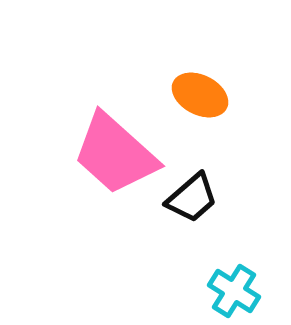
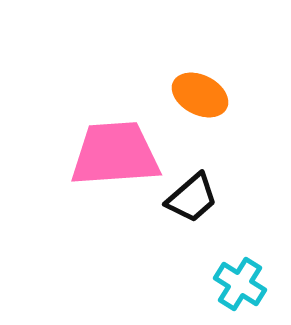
pink trapezoid: rotated 134 degrees clockwise
cyan cross: moved 6 px right, 7 px up
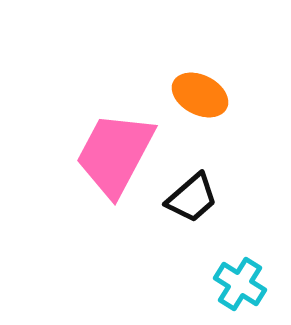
pink trapezoid: rotated 58 degrees counterclockwise
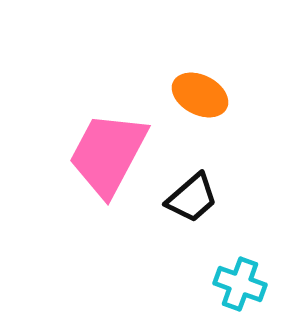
pink trapezoid: moved 7 px left
cyan cross: rotated 12 degrees counterclockwise
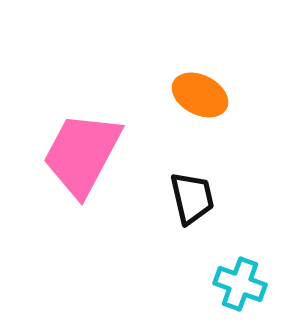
pink trapezoid: moved 26 px left
black trapezoid: rotated 62 degrees counterclockwise
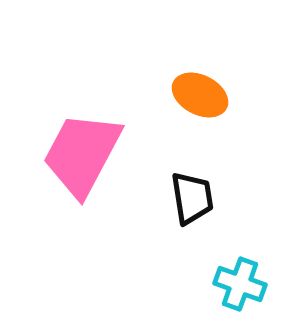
black trapezoid: rotated 4 degrees clockwise
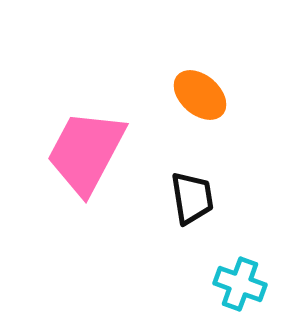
orange ellipse: rotated 14 degrees clockwise
pink trapezoid: moved 4 px right, 2 px up
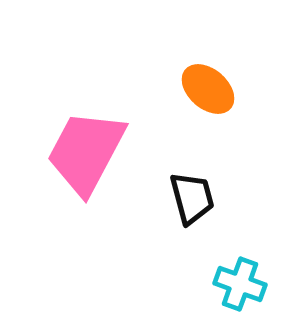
orange ellipse: moved 8 px right, 6 px up
black trapezoid: rotated 6 degrees counterclockwise
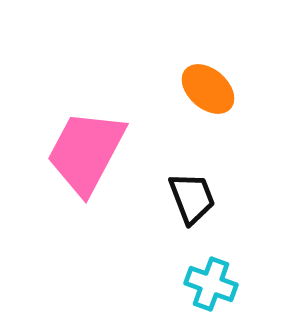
black trapezoid: rotated 6 degrees counterclockwise
cyan cross: moved 29 px left
